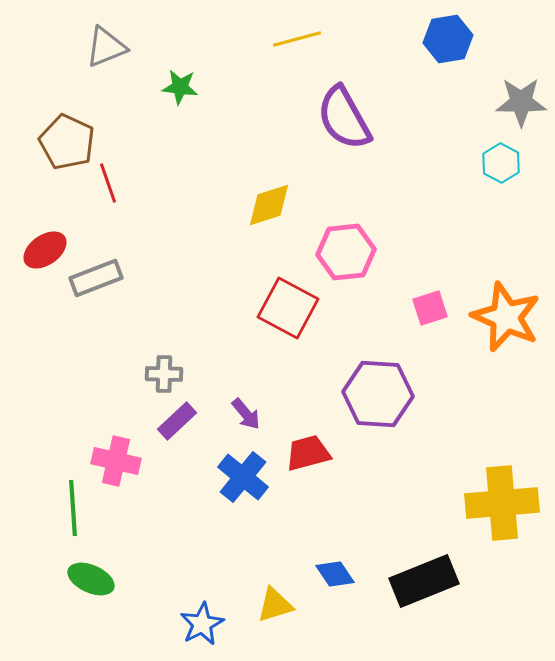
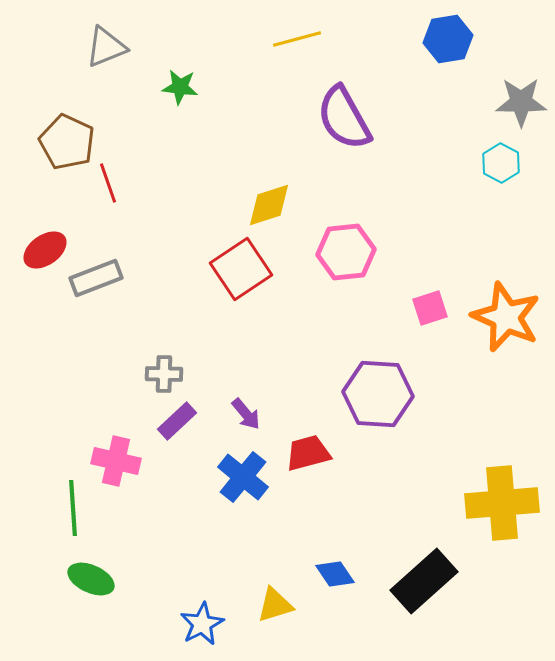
red square: moved 47 px left, 39 px up; rotated 28 degrees clockwise
black rectangle: rotated 20 degrees counterclockwise
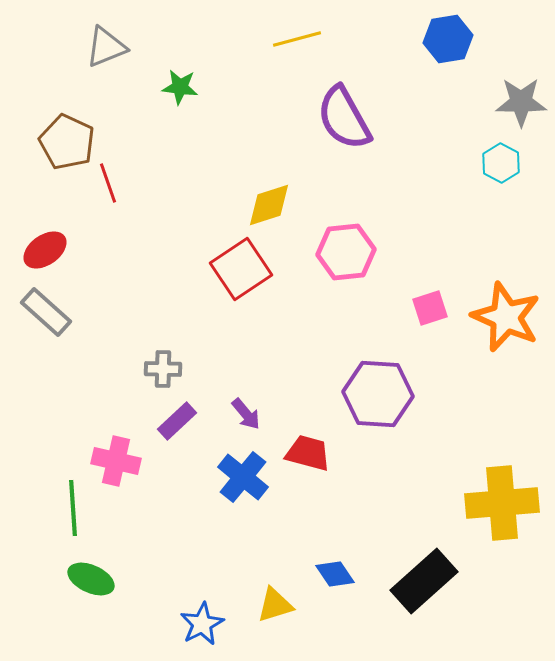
gray rectangle: moved 50 px left, 34 px down; rotated 63 degrees clockwise
gray cross: moved 1 px left, 5 px up
red trapezoid: rotated 30 degrees clockwise
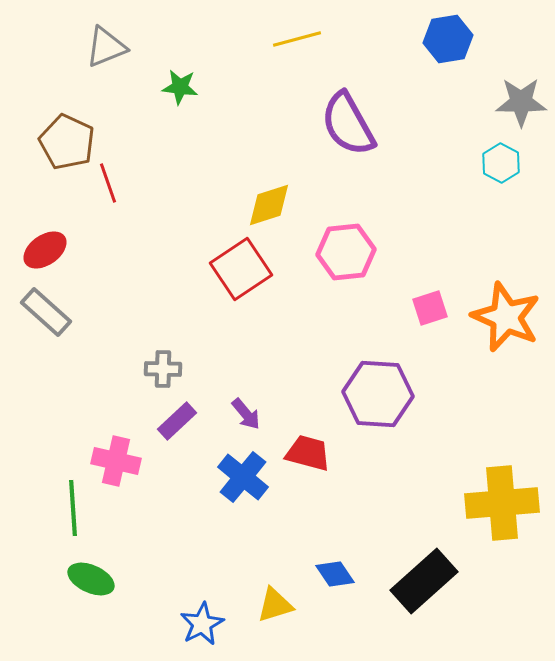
purple semicircle: moved 4 px right, 6 px down
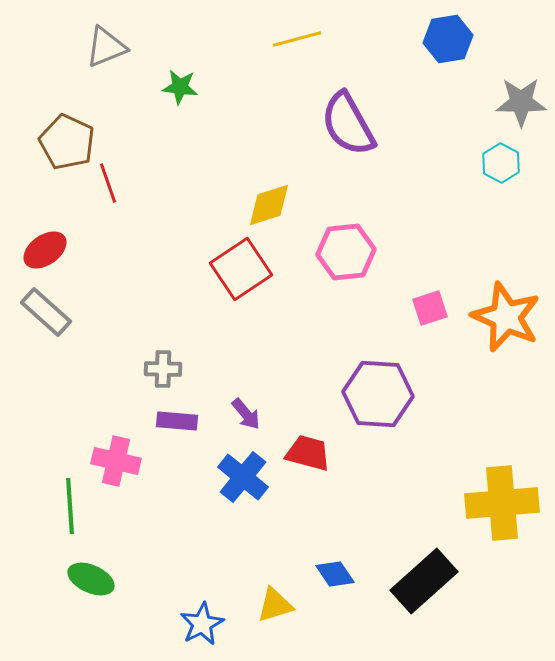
purple rectangle: rotated 48 degrees clockwise
green line: moved 3 px left, 2 px up
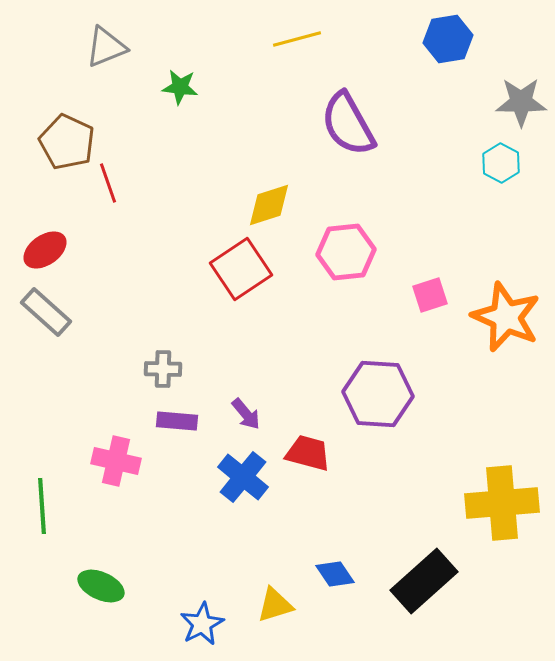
pink square: moved 13 px up
green line: moved 28 px left
green ellipse: moved 10 px right, 7 px down
